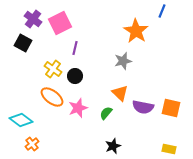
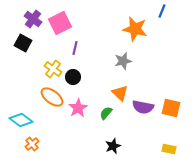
orange star: moved 1 px left, 2 px up; rotated 20 degrees counterclockwise
black circle: moved 2 px left, 1 px down
pink star: rotated 12 degrees counterclockwise
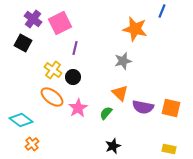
yellow cross: moved 1 px down
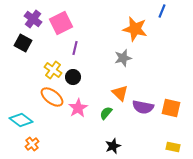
pink square: moved 1 px right
gray star: moved 3 px up
yellow rectangle: moved 4 px right, 2 px up
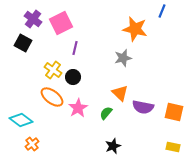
orange square: moved 3 px right, 4 px down
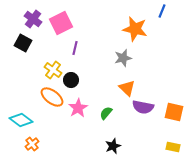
black circle: moved 2 px left, 3 px down
orange triangle: moved 7 px right, 5 px up
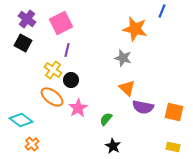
purple cross: moved 6 px left
purple line: moved 8 px left, 2 px down
gray star: rotated 30 degrees clockwise
green semicircle: moved 6 px down
black star: rotated 21 degrees counterclockwise
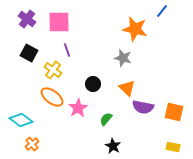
blue line: rotated 16 degrees clockwise
pink square: moved 2 px left, 1 px up; rotated 25 degrees clockwise
black square: moved 6 px right, 10 px down
purple line: rotated 32 degrees counterclockwise
black circle: moved 22 px right, 4 px down
